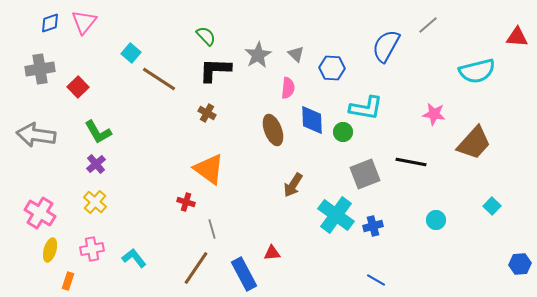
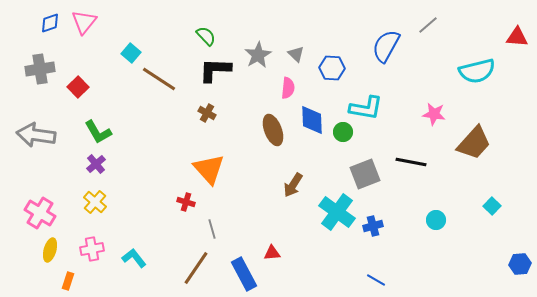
orange triangle at (209, 169): rotated 12 degrees clockwise
cyan cross at (336, 215): moved 1 px right, 3 px up
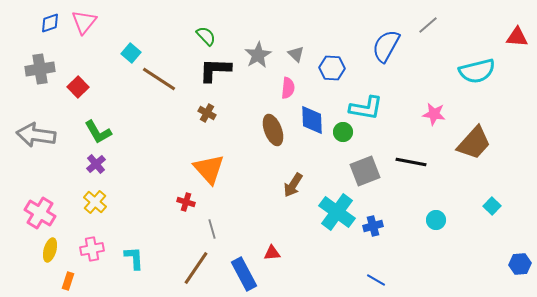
gray square at (365, 174): moved 3 px up
cyan L-shape at (134, 258): rotated 35 degrees clockwise
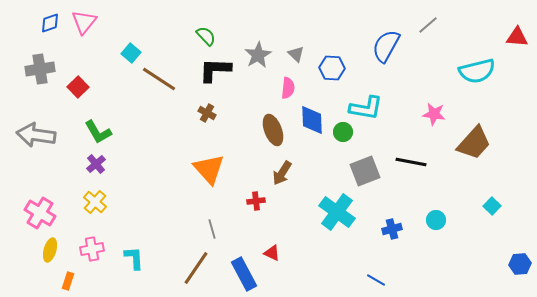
brown arrow at (293, 185): moved 11 px left, 12 px up
red cross at (186, 202): moved 70 px right, 1 px up; rotated 24 degrees counterclockwise
blue cross at (373, 226): moved 19 px right, 3 px down
red triangle at (272, 253): rotated 30 degrees clockwise
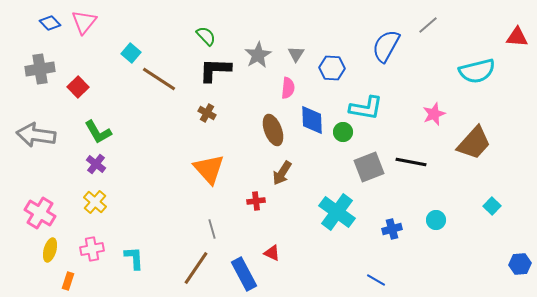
blue diamond at (50, 23): rotated 65 degrees clockwise
gray triangle at (296, 54): rotated 18 degrees clockwise
pink star at (434, 114): rotated 30 degrees counterclockwise
purple cross at (96, 164): rotated 12 degrees counterclockwise
gray square at (365, 171): moved 4 px right, 4 px up
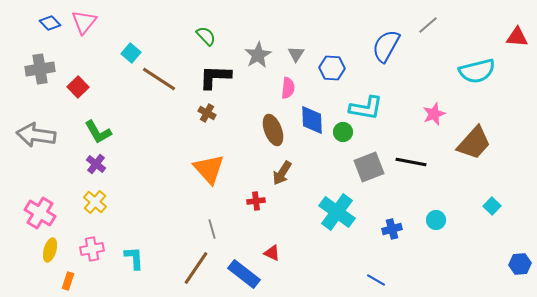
black L-shape at (215, 70): moved 7 px down
blue rectangle at (244, 274): rotated 24 degrees counterclockwise
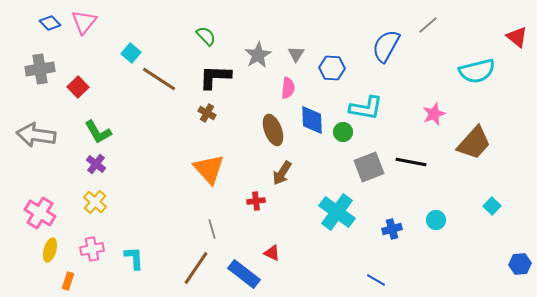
red triangle at (517, 37): rotated 35 degrees clockwise
